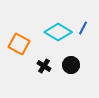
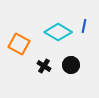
blue line: moved 1 px right, 2 px up; rotated 16 degrees counterclockwise
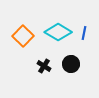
blue line: moved 7 px down
orange square: moved 4 px right, 8 px up; rotated 15 degrees clockwise
black circle: moved 1 px up
